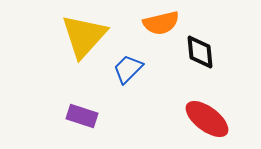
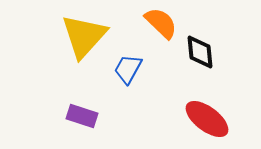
orange semicircle: rotated 123 degrees counterclockwise
blue trapezoid: rotated 16 degrees counterclockwise
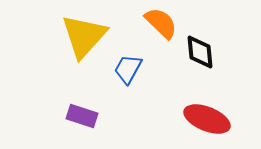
red ellipse: rotated 15 degrees counterclockwise
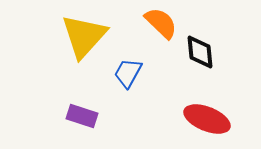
blue trapezoid: moved 4 px down
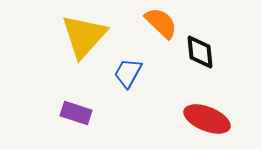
purple rectangle: moved 6 px left, 3 px up
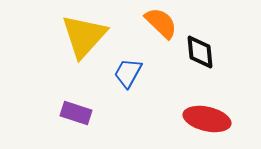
red ellipse: rotated 9 degrees counterclockwise
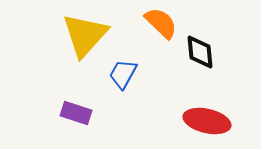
yellow triangle: moved 1 px right, 1 px up
blue trapezoid: moved 5 px left, 1 px down
red ellipse: moved 2 px down
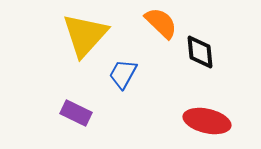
purple rectangle: rotated 8 degrees clockwise
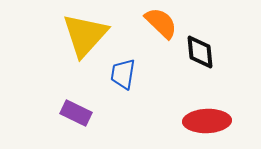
blue trapezoid: rotated 20 degrees counterclockwise
red ellipse: rotated 15 degrees counterclockwise
